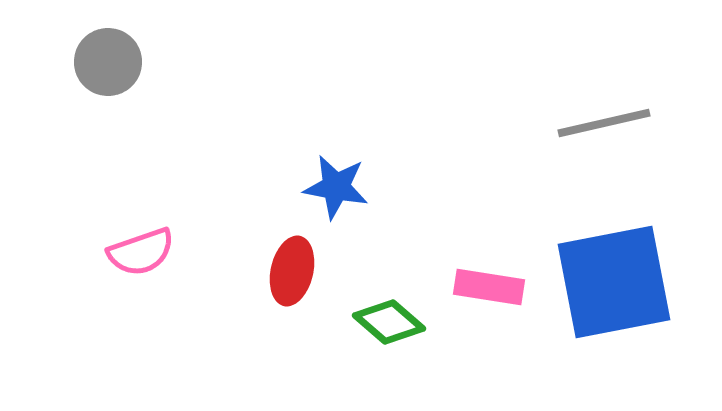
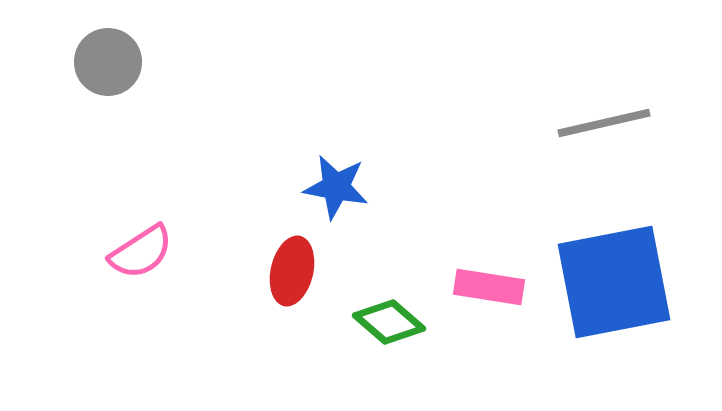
pink semicircle: rotated 14 degrees counterclockwise
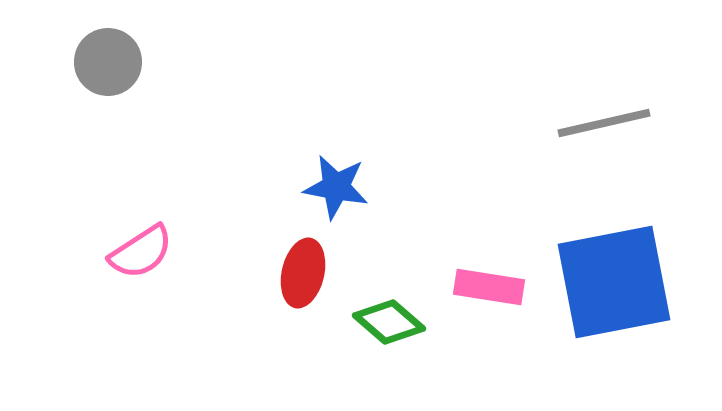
red ellipse: moved 11 px right, 2 px down
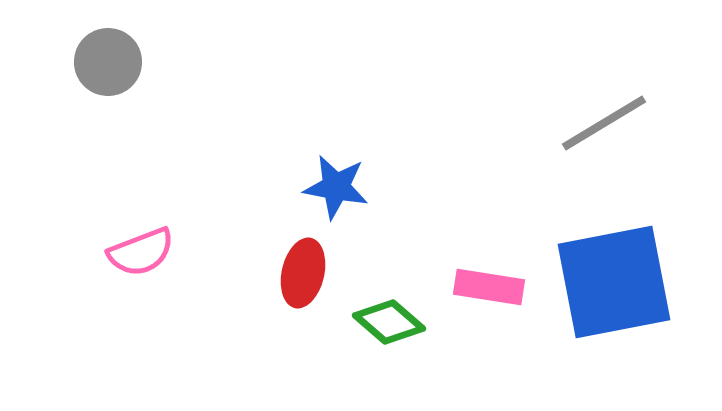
gray line: rotated 18 degrees counterclockwise
pink semicircle: rotated 12 degrees clockwise
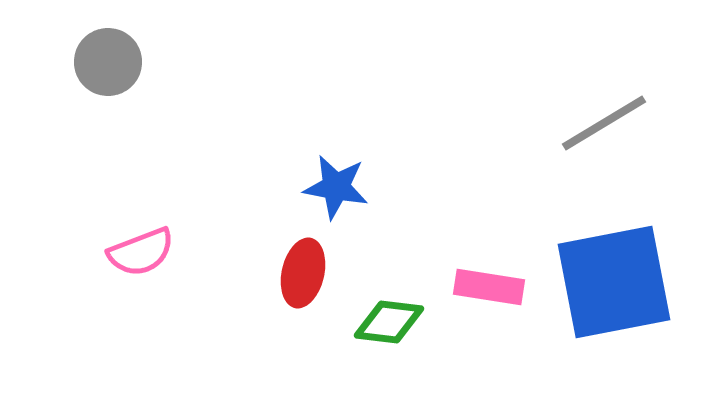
green diamond: rotated 34 degrees counterclockwise
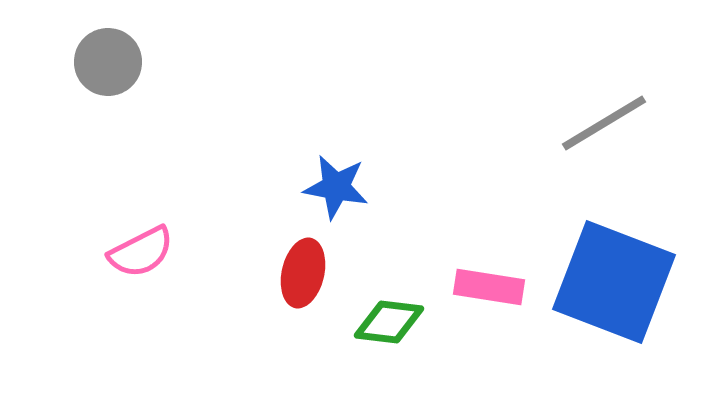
pink semicircle: rotated 6 degrees counterclockwise
blue square: rotated 32 degrees clockwise
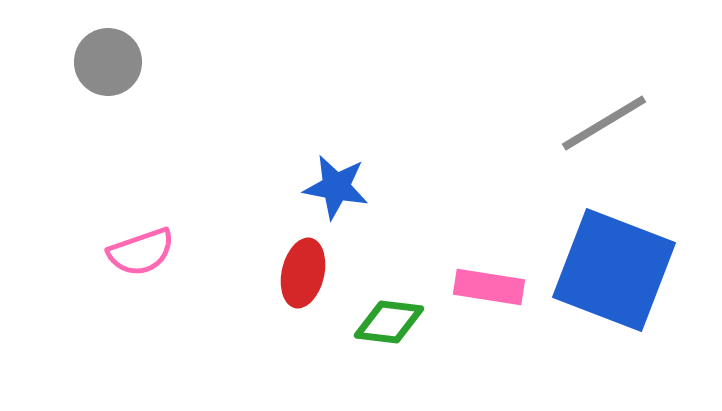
pink semicircle: rotated 8 degrees clockwise
blue square: moved 12 px up
